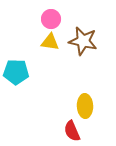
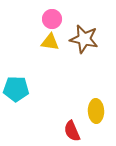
pink circle: moved 1 px right
brown star: moved 1 px right, 2 px up
cyan pentagon: moved 17 px down
yellow ellipse: moved 11 px right, 5 px down
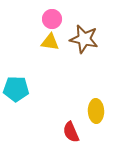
red semicircle: moved 1 px left, 1 px down
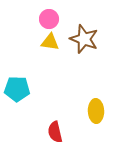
pink circle: moved 3 px left
brown star: rotated 8 degrees clockwise
cyan pentagon: moved 1 px right
red semicircle: moved 16 px left; rotated 10 degrees clockwise
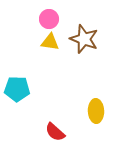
red semicircle: rotated 35 degrees counterclockwise
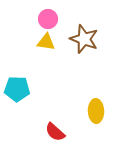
pink circle: moved 1 px left
yellow triangle: moved 4 px left
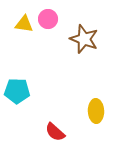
yellow triangle: moved 22 px left, 18 px up
cyan pentagon: moved 2 px down
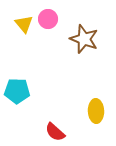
yellow triangle: rotated 42 degrees clockwise
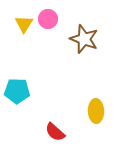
yellow triangle: rotated 12 degrees clockwise
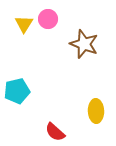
brown star: moved 5 px down
cyan pentagon: rotated 15 degrees counterclockwise
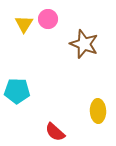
cyan pentagon: rotated 15 degrees clockwise
yellow ellipse: moved 2 px right
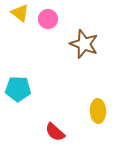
yellow triangle: moved 4 px left, 11 px up; rotated 24 degrees counterclockwise
cyan pentagon: moved 1 px right, 2 px up
